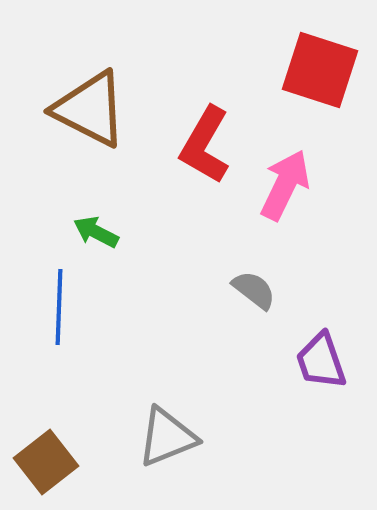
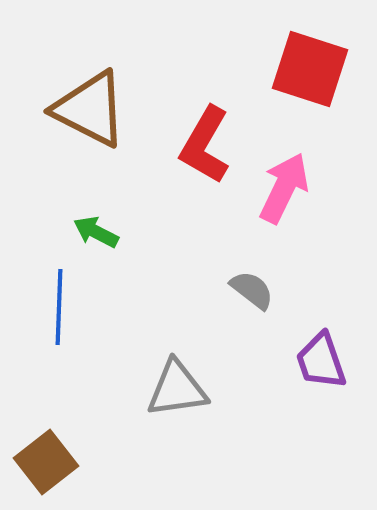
red square: moved 10 px left, 1 px up
pink arrow: moved 1 px left, 3 px down
gray semicircle: moved 2 px left
gray triangle: moved 10 px right, 48 px up; rotated 14 degrees clockwise
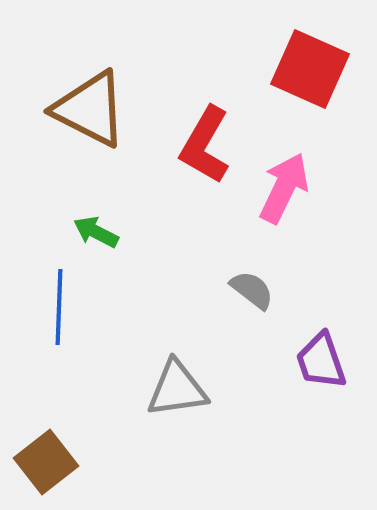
red square: rotated 6 degrees clockwise
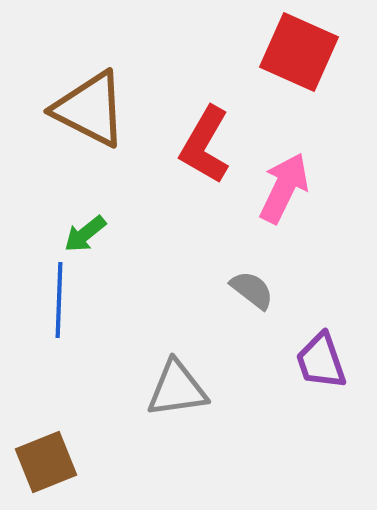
red square: moved 11 px left, 17 px up
green arrow: moved 11 px left, 2 px down; rotated 66 degrees counterclockwise
blue line: moved 7 px up
brown square: rotated 16 degrees clockwise
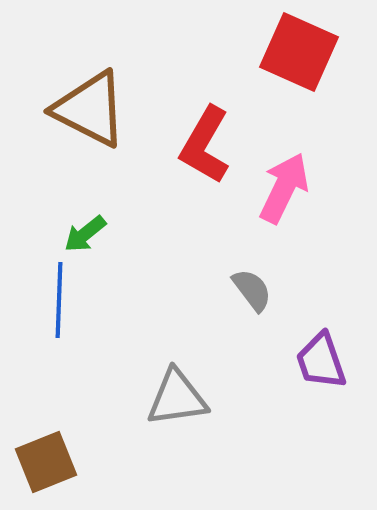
gray semicircle: rotated 15 degrees clockwise
gray triangle: moved 9 px down
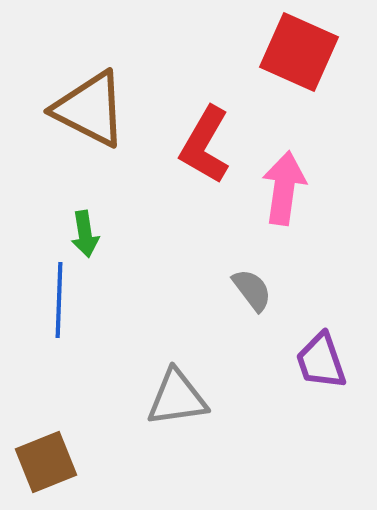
pink arrow: rotated 18 degrees counterclockwise
green arrow: rotated 60 degrees counterclockwise
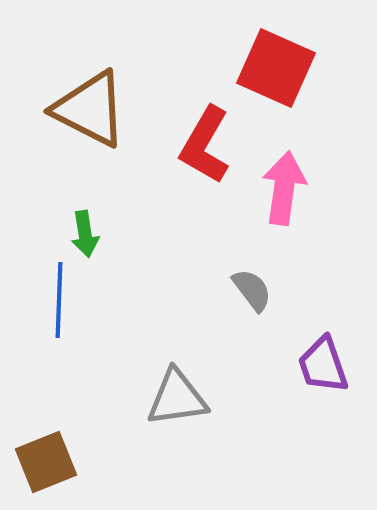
red square: moved 23 px left, 16 px down
purple trapezoid: moved 2 px right, 4 px down
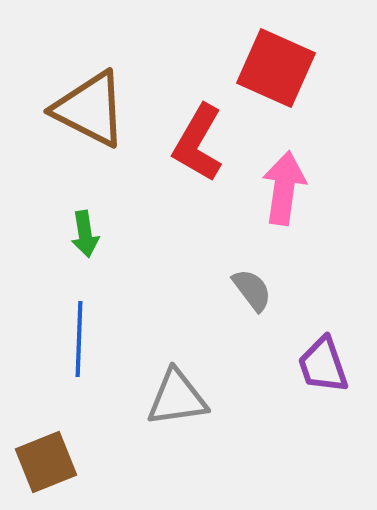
red L-shape: moved 7 px left, 2 px up
blue line: moved 20 px right, 39 px down
